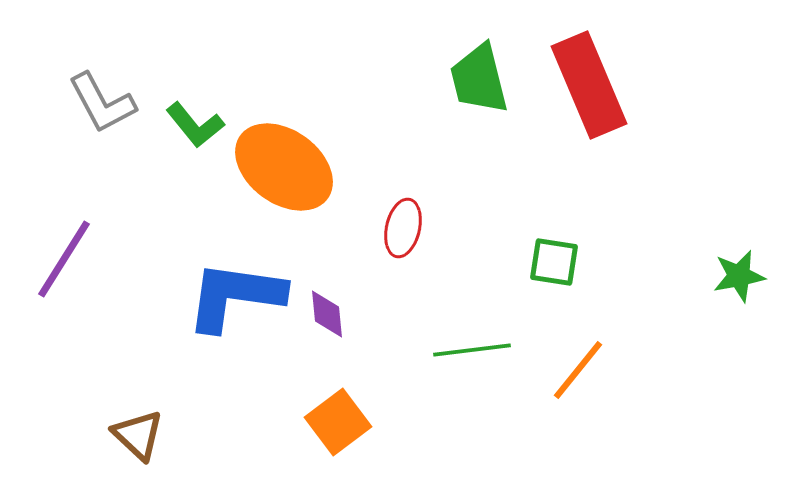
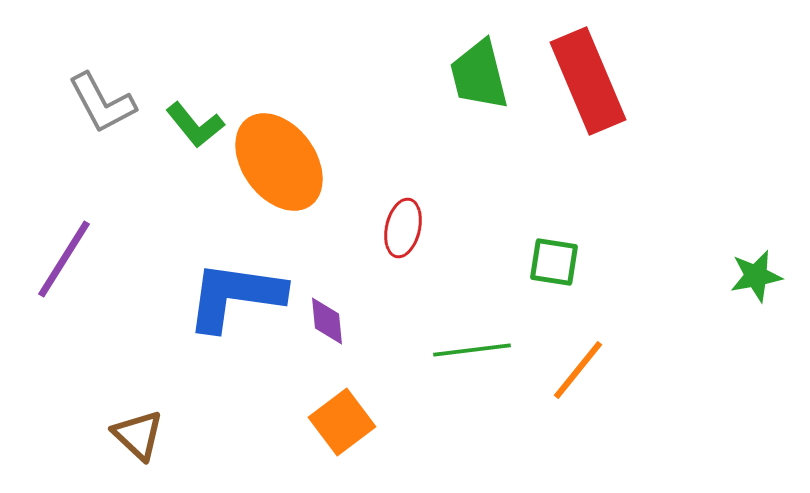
green trapezoid: moved 4 px up
red rectangle: moved 1 px left, 4 px up
orange ellipse: moved 5 px left, 5 px up; rotated 18 degrees clockwise
green star: moved 17 px right
purple diamond: moved 7 px down
orange square: moved 4 px right
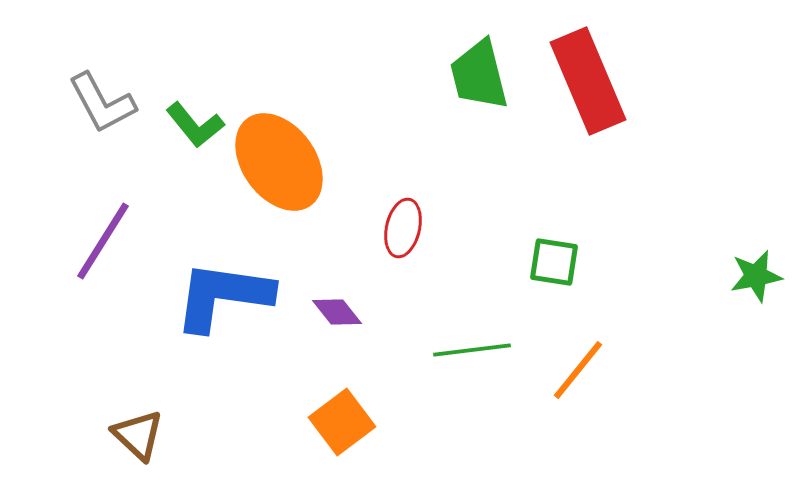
purple line: moved 39 px right, 18 px up
blue L-shape: moved 12 px left
purple diamond: moved 10 px right, 9 px up; rotated 33 degrees counterclockwise
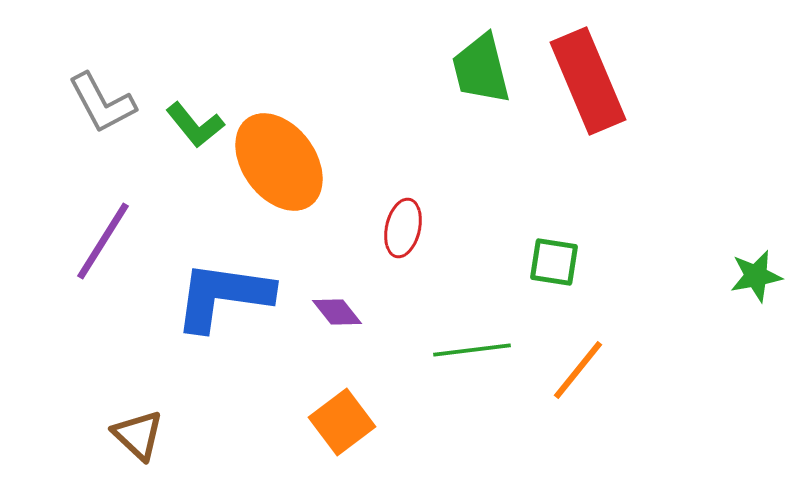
green trapezoid: moved 2 px right, 6 px up
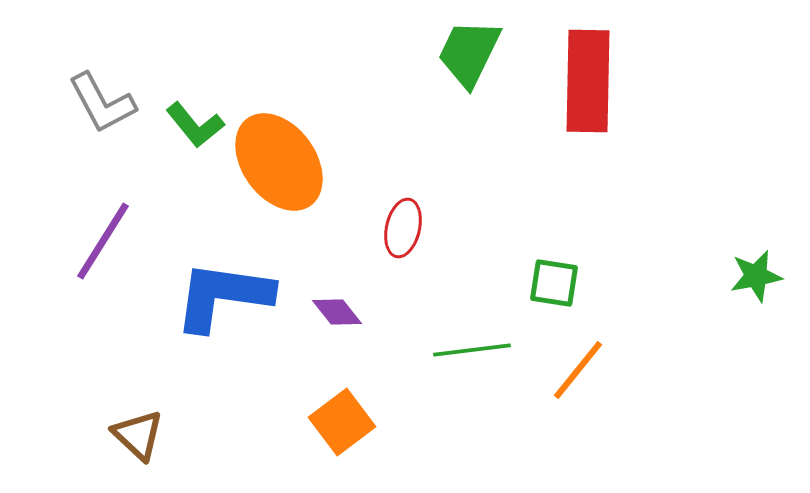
green trapezoid: moved 12 px left, 16 px up; rotated 40 degrees clockwise
red rectangle: rotated 24 degrees clockwise
green square: moved 21 px down
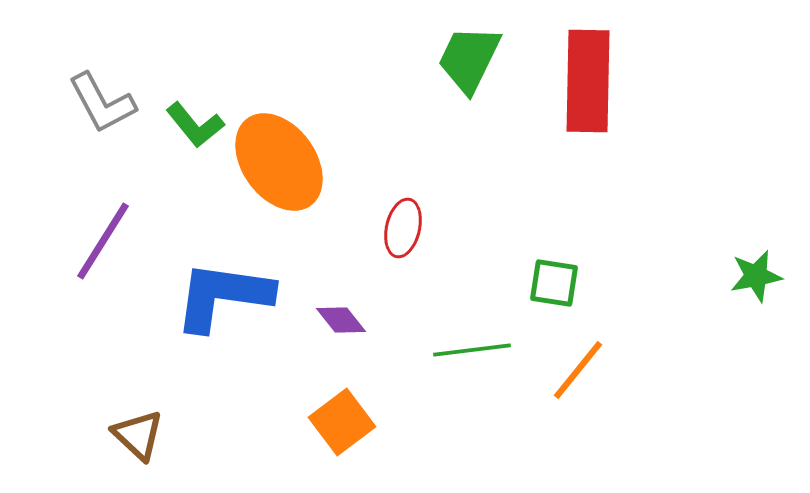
green trapezoid: moved 6 px down
purple diamond: moved 4 px right, 8 px down
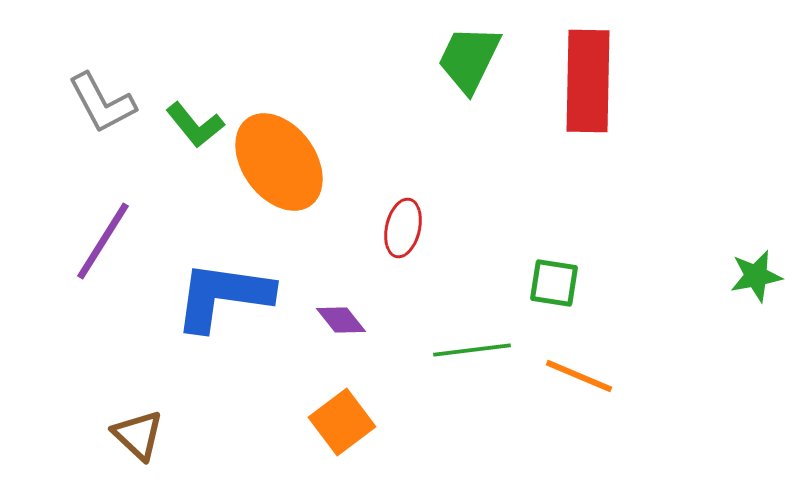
orange line: moved 1 px right, 6 px down; rotated 74 degrees clockwise
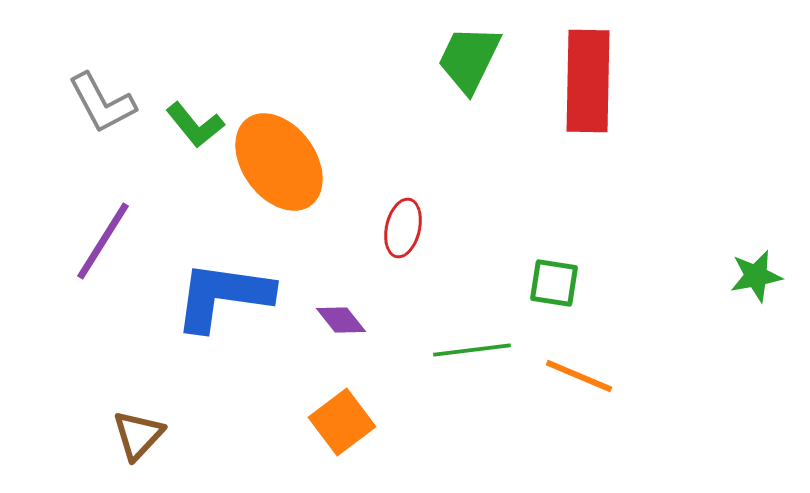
brown triangle: rotated 30 degrees clockwise
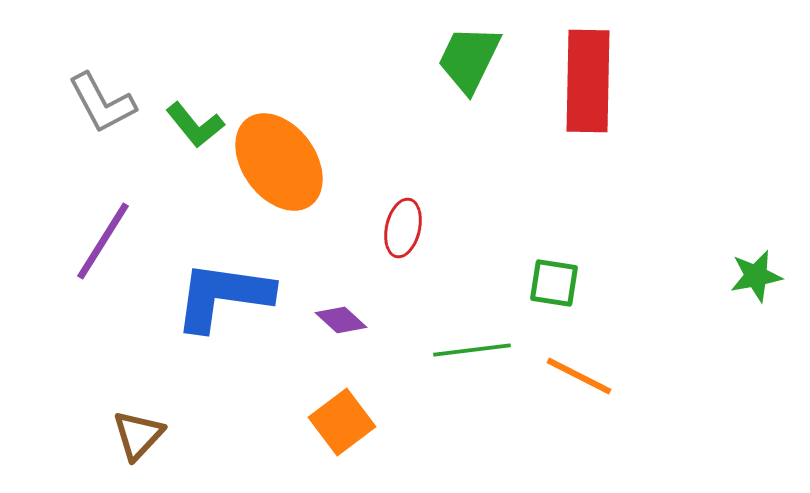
purple diamond: rotated 9 degrees counterclockwise
orange line: rotated 4 degrees clockwise
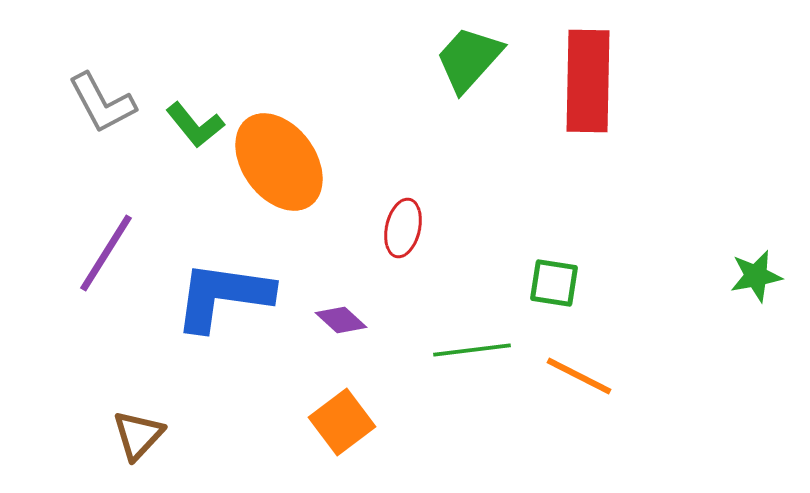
green trapezoid: rotated 16 degrees clockwise
purple line: moved 3 px right, 12 px down
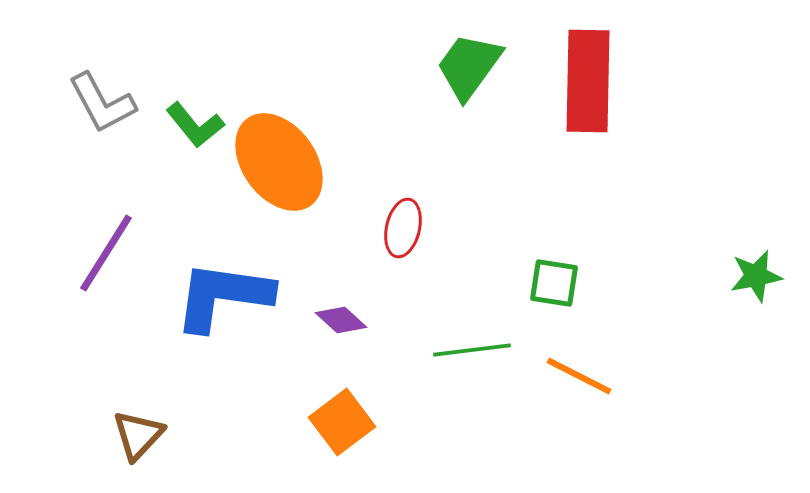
green trapezoid: moved 7 px down; rotated 6 degrees counterclockwise
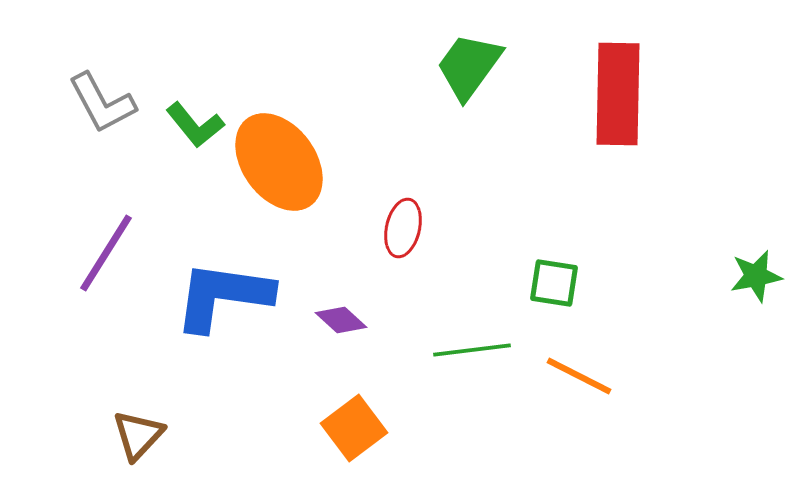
red rectangle: moved 30 px right, 13 px down
orange square: moved 12 px right, 6 px down
